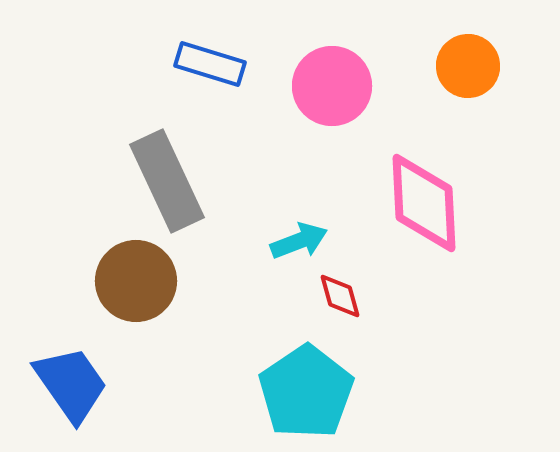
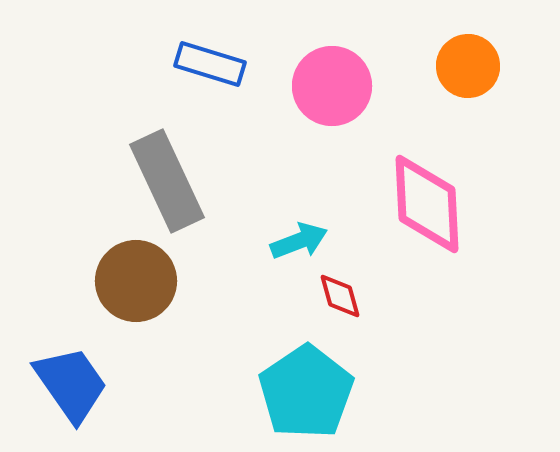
pink diamond: moved 3 px right, 1 px down
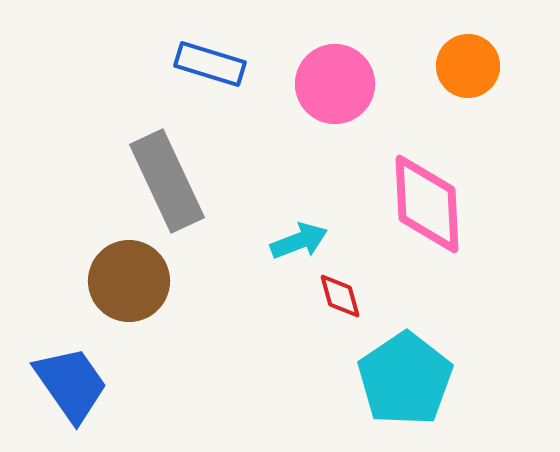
pink circle: moved 3 px right, 2 px up
brown circle: moved 7 px left
cyan pentagon: moved 99 px right, 13 px up
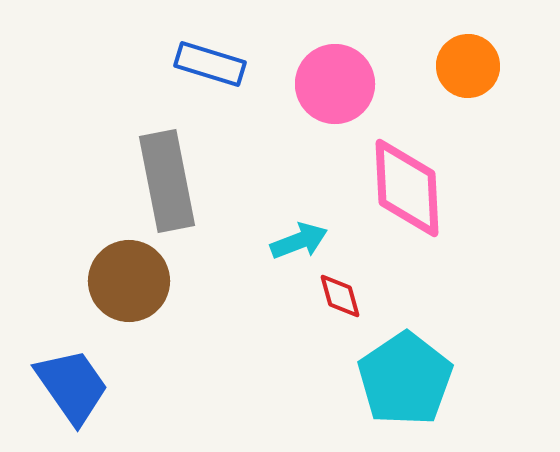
gray rectangle: rotated 14 degrees clockwise
pink diamond: moved 20 px left, 16 px up
blue trapezoid: moved 1 px right, 2 px down
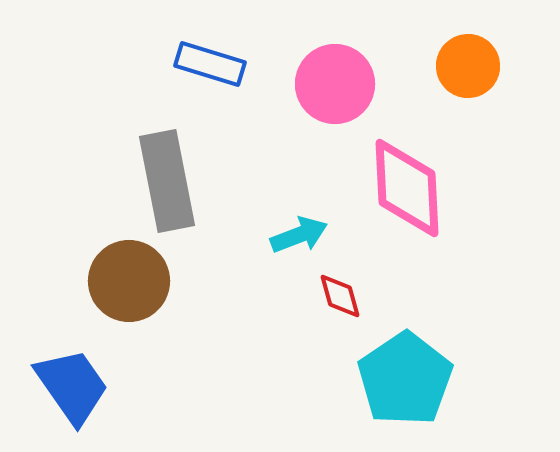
cyan arrow: moved 6 px up
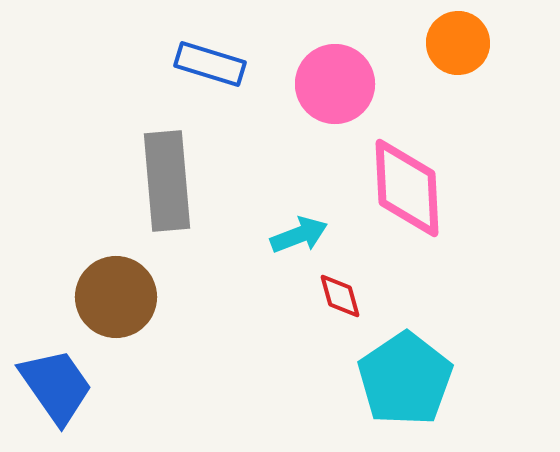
orange circle: moved 10 px left, 23 px up
gray rectangle: rotated 6 degrees clockwise
brown circle: moved 13 px left, 16 px down
blue trapezoid: moved 16 px left
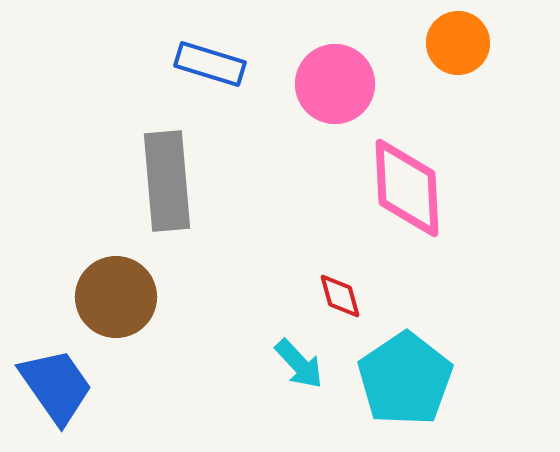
cyan arrow: moved 129 px down; rotated 68 degrees clockwise
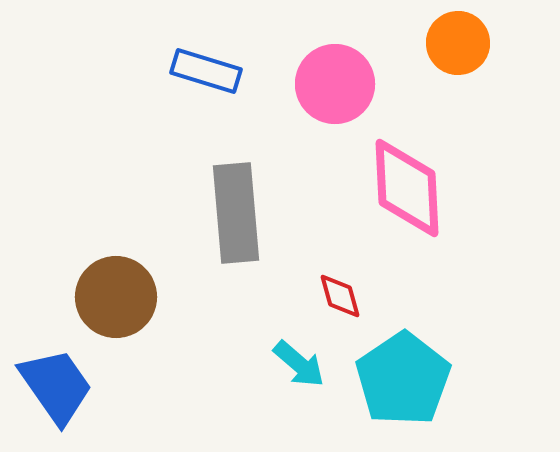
blue rectangle: moved 4 px left, 7 px down
gray rectangle: moved 69 px right, 32 px down
cyan arrow: rotated 6 degrees counterclockwise
cyan pentagon: moved 2 px left
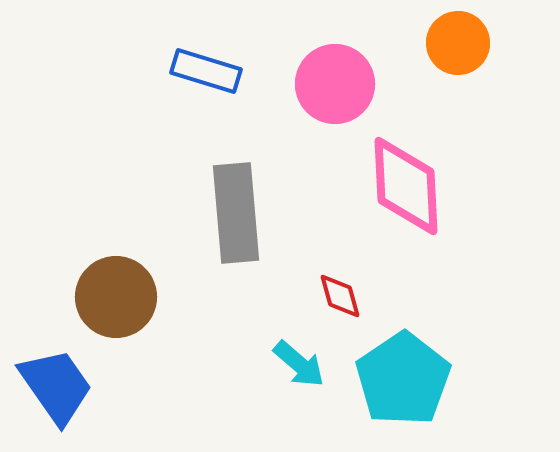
pink diamond: moved 1 px left, 2 px up
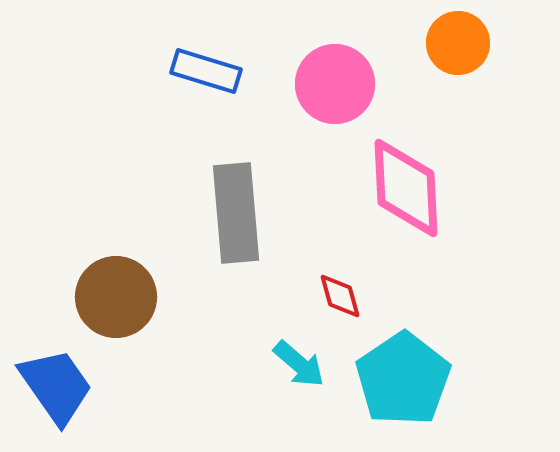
pink diamond: moved 2 px down
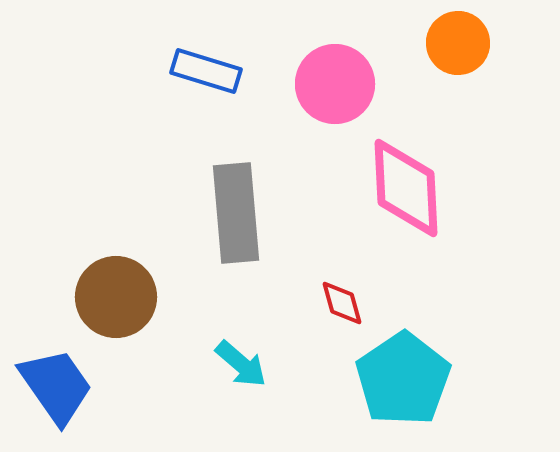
red diamond: moved 2 px right, 7 px down
cyan arrow: moved 58 px left
